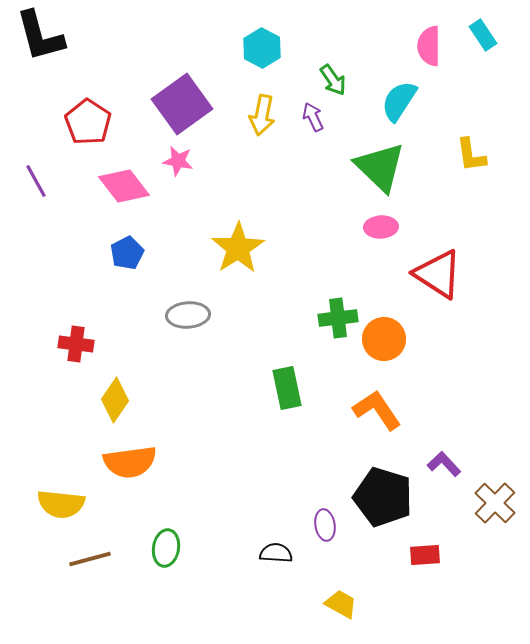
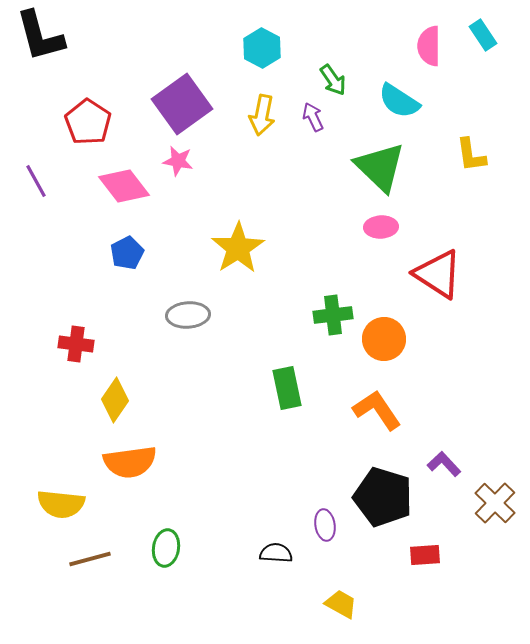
cyan semicircle: rotated 90 degrees counterclockwise
green cross: moved 5 px left, 3 px up
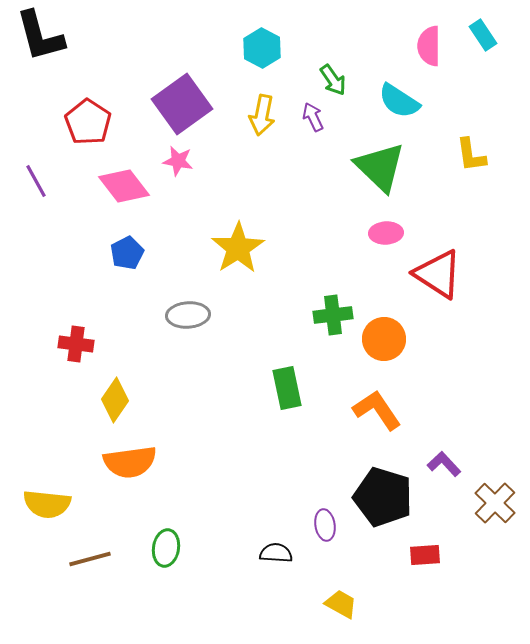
pink ellipse: moved 5 px right, 6 px down
yellow semicircle: moved 14 px left
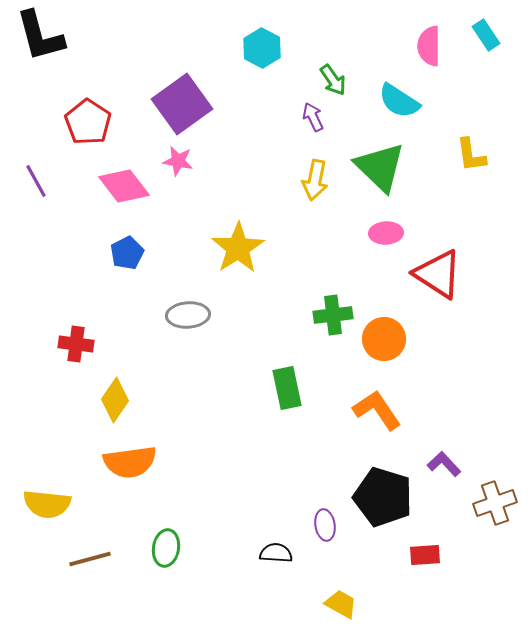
cyan rectangle: moved 3 px right
yellow arrow: moved 53 px right, 65 px down
brown cross: rotated 27 degrees clockwise
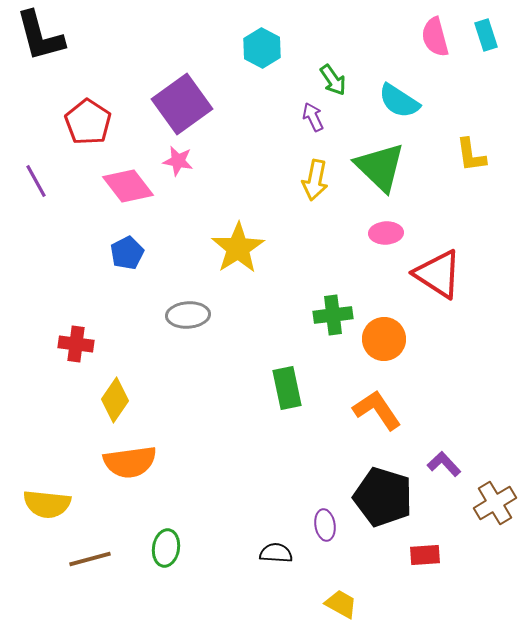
cyan rectangle: rotated 16 degrees clockwise
pink semicircle: moved 6 px right, 9 px up; rotated 15 degrees counterclockwise
pink diamond: moved 4 px right
brown cross: rotated 12 degrees counterclockwise
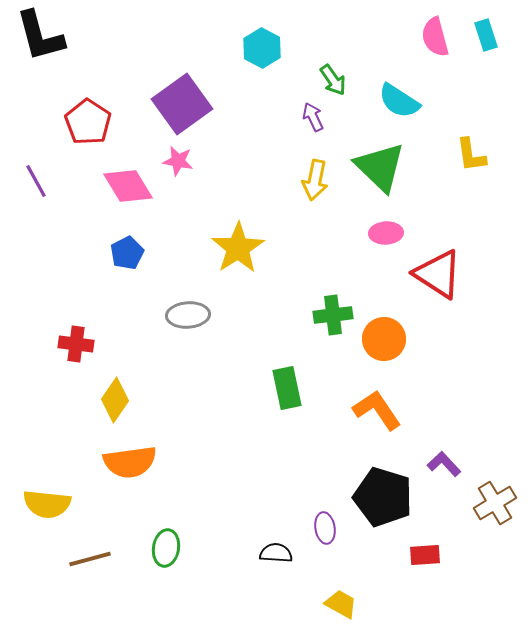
pink diamond: rotated 6 degrees clockwise
purple ellipse: moved 3 px down
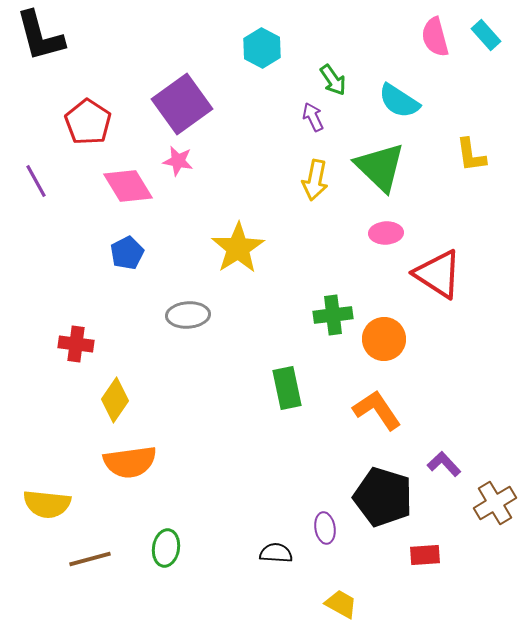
cyan rectangle: rotated 24 degrees counterclockwise
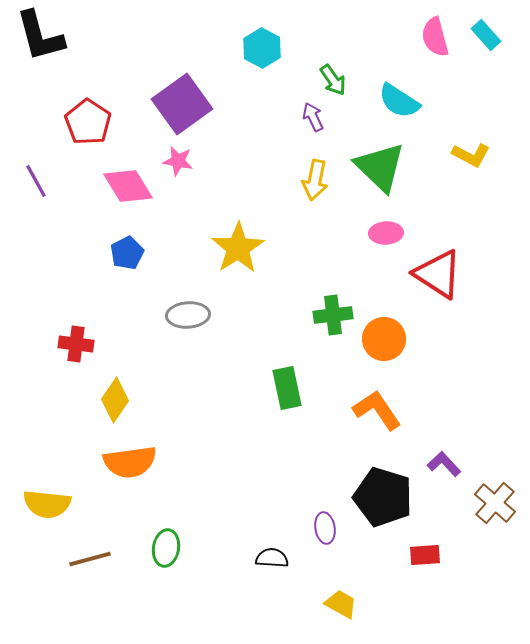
yellow L-shape: rotated 54 degrees counterclockwise
brown cross: rotated 18 degrees counterclockwise
black semicircle: moved 4 px left, 5 px down
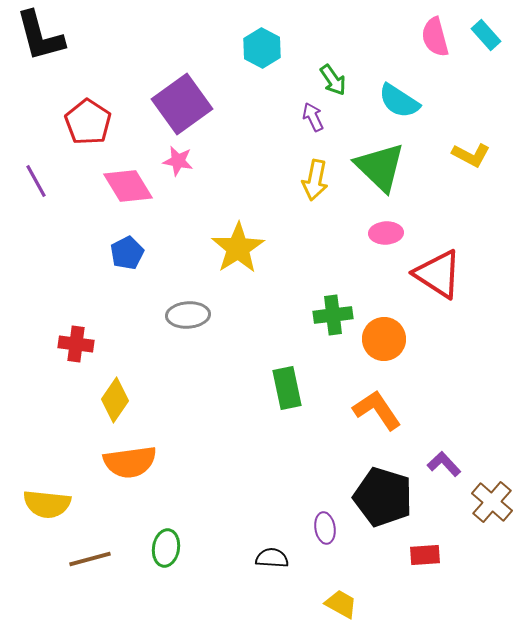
brown cross: moved 3 px left, 1 px up
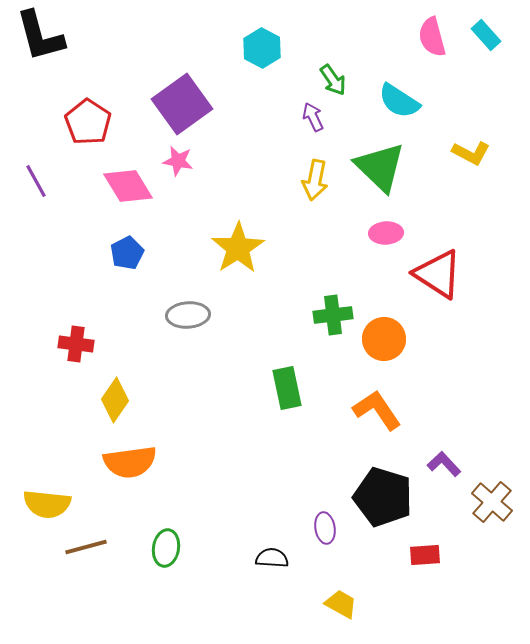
pink semicircle: moved 3 px left
yellow L-shape: moved 2 px up
brown line: moved 4 px left, 12 px up
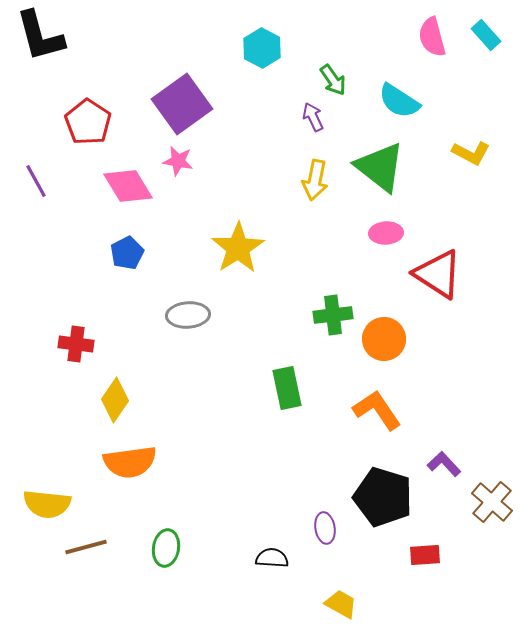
green triangle: rotated 6 degrees counterclockwise
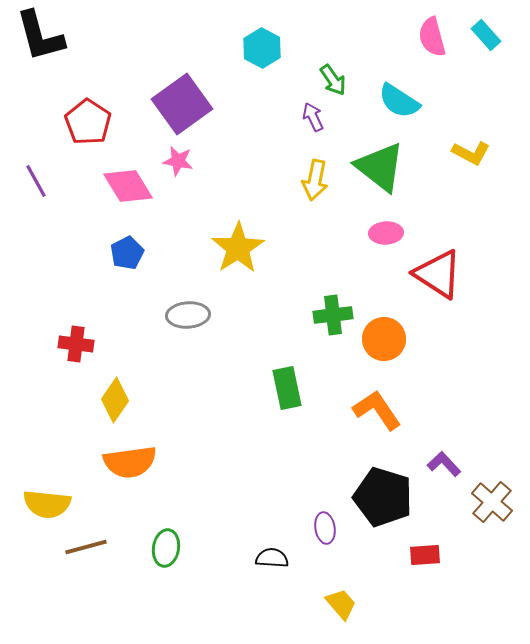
yellow trapezoid: rotated 20 degrees clockwise
